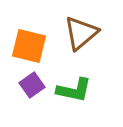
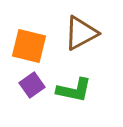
brown triangle: rotated 12 degrees clockwise
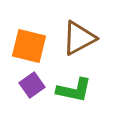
brown triangle: moved 2 px left, 5 px down
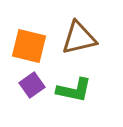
brown triangle: rotated 15 degrees clockwise
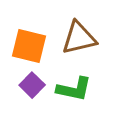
purple square: rotated 10 degrees counterclockwise
green L-shape: moved 1 px up
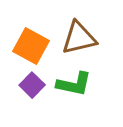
orange square: moved 2 px right; rotated 15 degrees clockwise
green L-shape: moved 5 px up
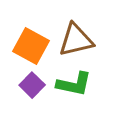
brown triangle: moved 3 px left, 2 px down
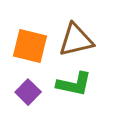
orange square: moved 1 px left; rotated 15 degrees counterclockwise
purple square: moved 4 px left, 7 px down
